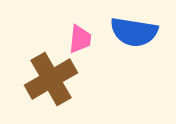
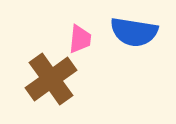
brown cross: rotated 6 degrees counterclockwise
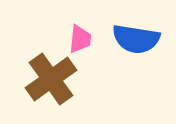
blue semicircle: moved 2 px right, 7 px down
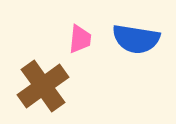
brown cross: moved 8 px left, 7 px down
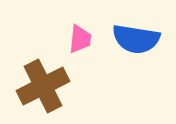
brown cross: rotated 9 degrees clockwise
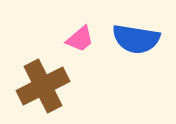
pink trapezoid: rotated 44 degrees clockwise
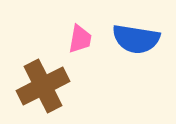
pink trapezoid: rotated 40 degrees counterclockwise
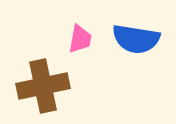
brown cross: rotated 15 degrees clockwise
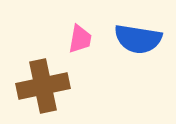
blue semicircle: moved 2 px right
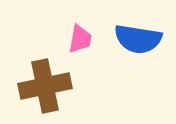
brown cross: moved 2 px right
